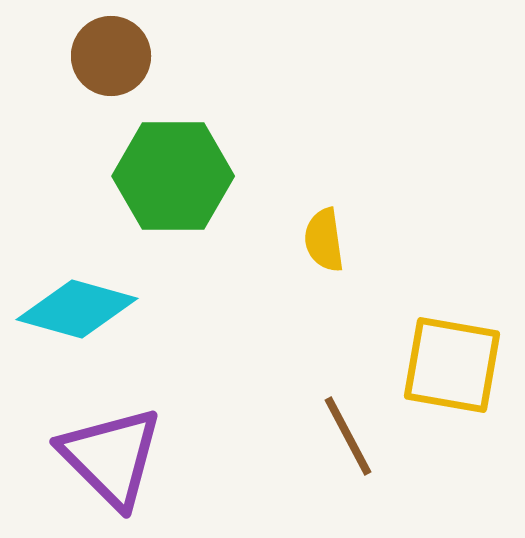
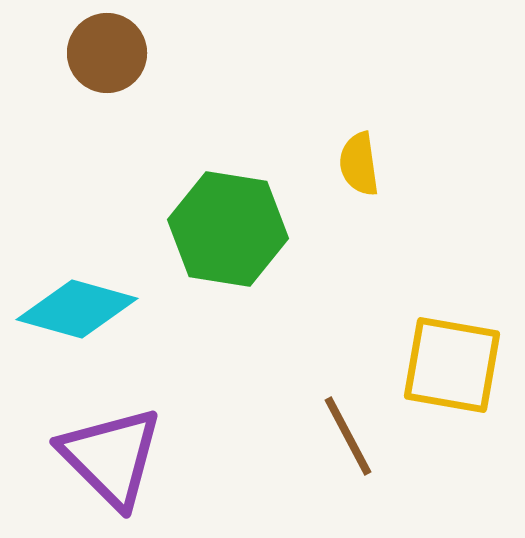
brown circle: moved 4 px left, 3 px up
green hexagon: moved 55 px right, 53 px down; rotated 9 degrees clockwise
yellow semicircle: moved 35 px right, 76 px up
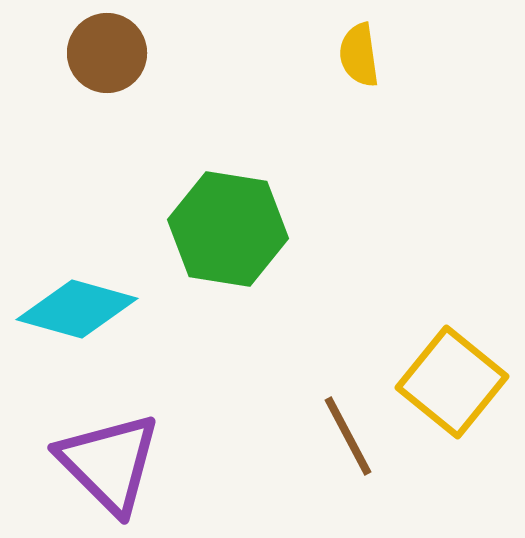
yellow semicircle: moved 109 px up
yellow square: moved 17 px down; rotated 29 degrees clockwise
purple triangle: moved 2 px left, 6 px down
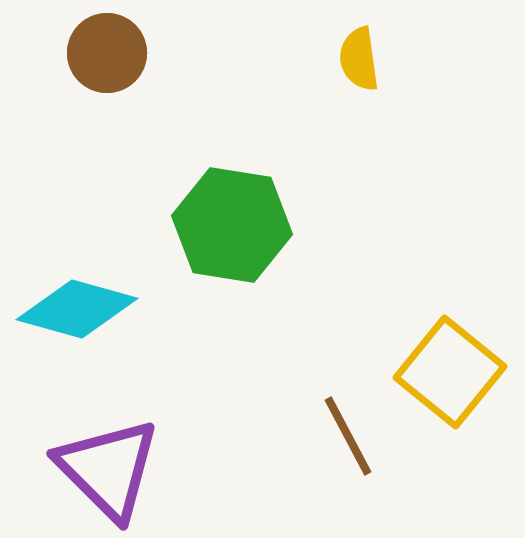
yellow semicircle: moved 4 px down
green hexagon: moved 4 px right, 4 px up
yellow square: moved 2 px left, 10 px up
purple triangle: moved 1 px left, 6 px down
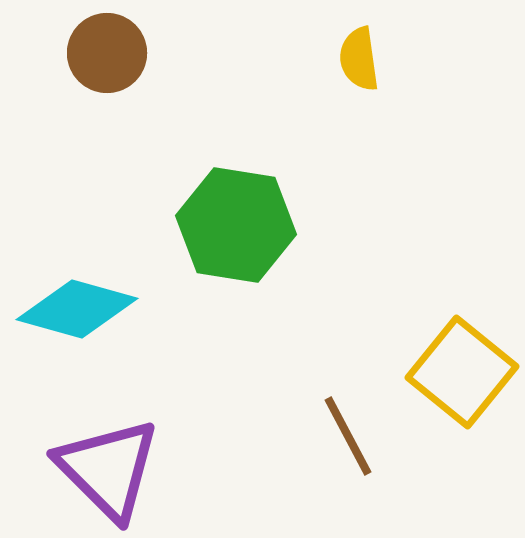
green hexagon: moved 4 px right
yellow square: moved 12 px right
